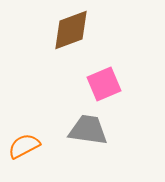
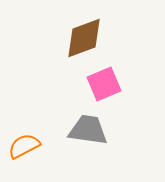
brown diamond: moved 13 px right, 8 px down
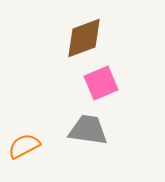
pink square: moved 3 px left, 1 px up
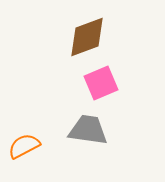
brown diamond: moved 3 px right, 1 px up
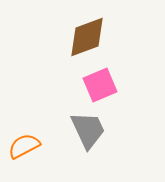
pink square: moved 1 px left, 2 px down
gray trapezoid: rotated 57 degrees clockwise
